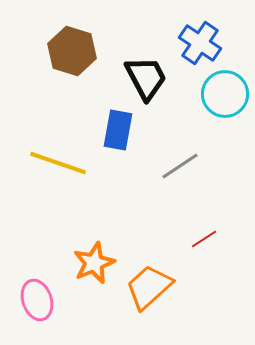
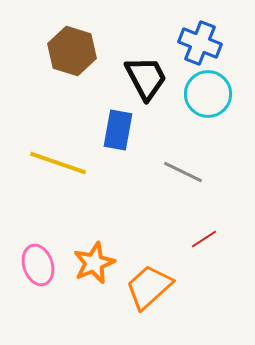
blue cross: rotated 12 degrees counterclockwise
cyan circle: moved 17 px left
gray line: moved 3 px right, 6 px down; rotated 60 degrees clockwise
pink ellipse: moved 1 px right, 35 px up
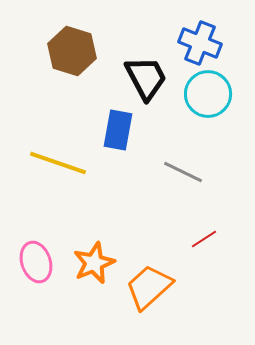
pink ellipse: moved 2 px left, 3 px up
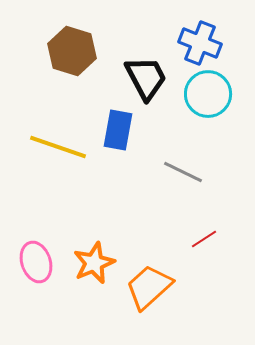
yellow line: moved 16 px up
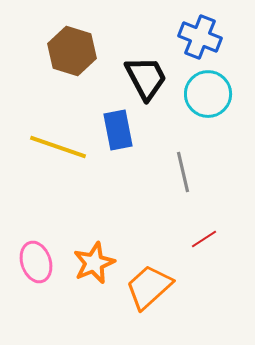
blue cross: moved 6 px up
blue rectangle: rotated 21 degrees counterclockwise
gray line: rotated 51 degrees clockwise
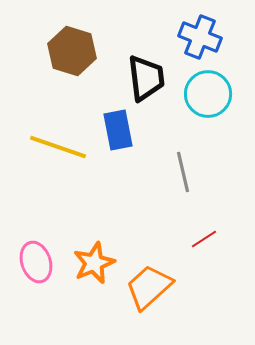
black trapezoid: rotated 21 degrees clockwise
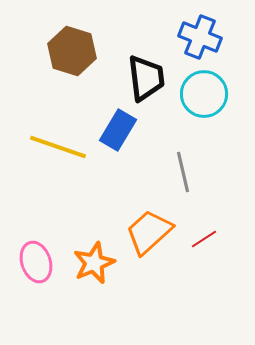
cyan circle: moved 4 px left
blue rectangle: rotated 42 degrees clockwise
orange trapezoid: moved 55 px up
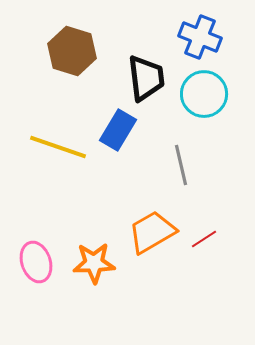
gray line: moved 2 px left, 7 px up
orange trapezoid: moved 3 px right; rotated 12 degrees clockwise
orange star: rotated 21 degrees clockwise
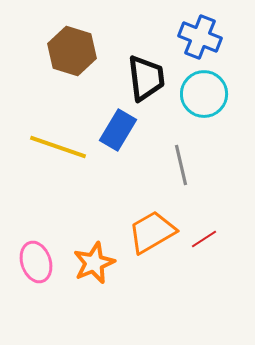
orange star: rotated 21 degrees counterclockwise
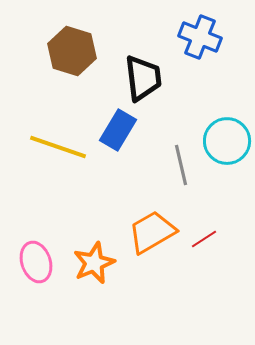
black trapezoid: moved 3 px left
cyan circle: moved 23 px right, 47 px down
